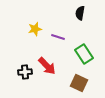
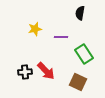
purple line: moved 3 px right; rotated 16 degrees counterclockwise
red arrow: moved 1 px left, 5 px down
brown square: moved 1 px left, 1 px up
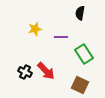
black cross: rotated 32 degrees clockwise
brown square: moved 2 px right, 3 px down
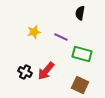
yellow star: moved 1 px left, 3 px down
purple line: rotated 24 degrees clockwise
green rectangle: moved 2 px left; rotated 42 degrees counterclockwise
red arrow: rotated 84 degrees clockwise
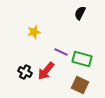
black semicircle: rotated 16 degrees clockwise
purple line: moved 15 px down
green rectangle: moved 5 px down
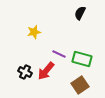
purple line: moved 2 px left, 2 px down
brown square: rotated 30 degrees clockwise
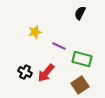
yellow star: moved 1 px right
purple line: moved 8 px up
red arrow: moved 2 px down
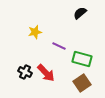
black semicircle: rotated 24 degrees clockwise
red arrow: rotated 84 degrees counterclockwise
brown square: moved 2 px right, 2 px up
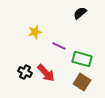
brown square: moved 1 px up; rotated 24 degrees counterclockwise
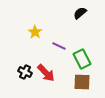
yellow star: rotated 24 degrees counterclockwise
green rectangle: rotated 48 degrees clockwise
brown square: rotated 30 degrees counterclockwise
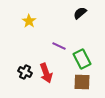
yellow star: moved 6 px left, 11 px up
red arrow: rotated 24 degrees clockwise
